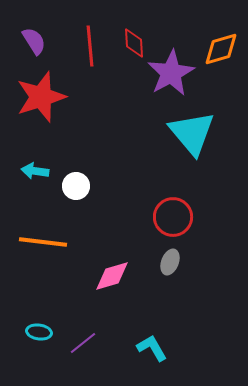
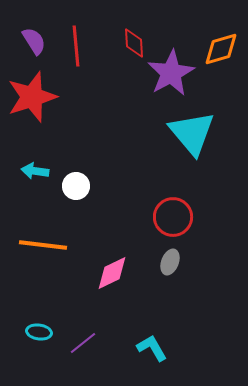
red line: moved 14 px left
red star: moved 9 px left
orange line: moved 3 px down
pink diamond: moved 3 px up; rotated 9 degrees counterclockwise
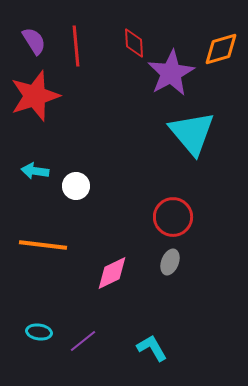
red star: moved 3 px right, 1 px up
purple line: moved 2 px up
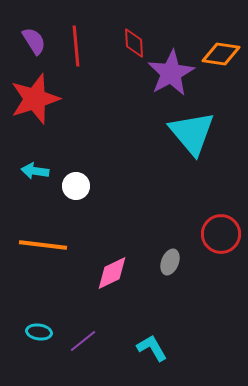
orange diamond: moved 5 px down; rotated 24 degrees clockwise
red star: moved 3 px down
red circle: moved 48 px right, 17 px down
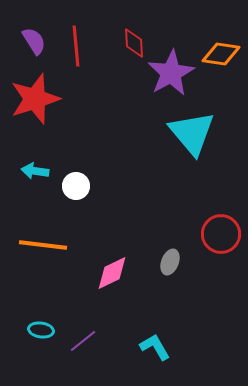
cyan ellipse: moved 2 px right, 2 px up
cyan L-shape: moved 3 px right, 1 px up
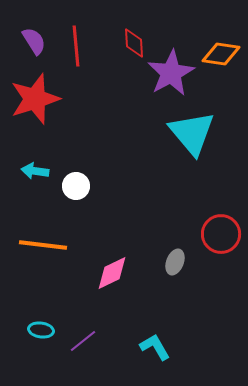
gray ellipse: moved 5 px right
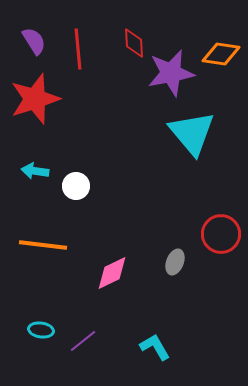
red line: moved 2 px right, 3 px down
purple star: rotated 18 degrees clockwise
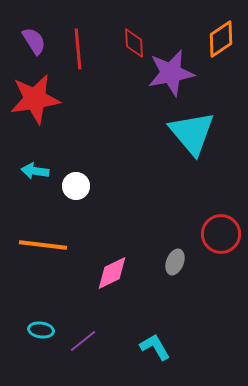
orange diamond: moved 15 px up; rotated 42 degrees counterclockwise
red star: rotated 9 degrees clockwise
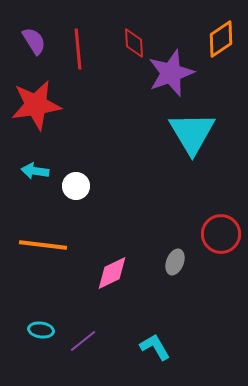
purple star: rotated 9 degrees counterclockwise
red star: moved 1 px right, 6 px down
cyan triangle: rotated 9 degrees clockwise
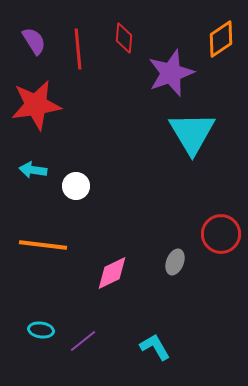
red diamond: moved 10 px left, 5 px up; rotated 8 degrees clockwise
cyan arrow: moved 2 px left, 1 px up
